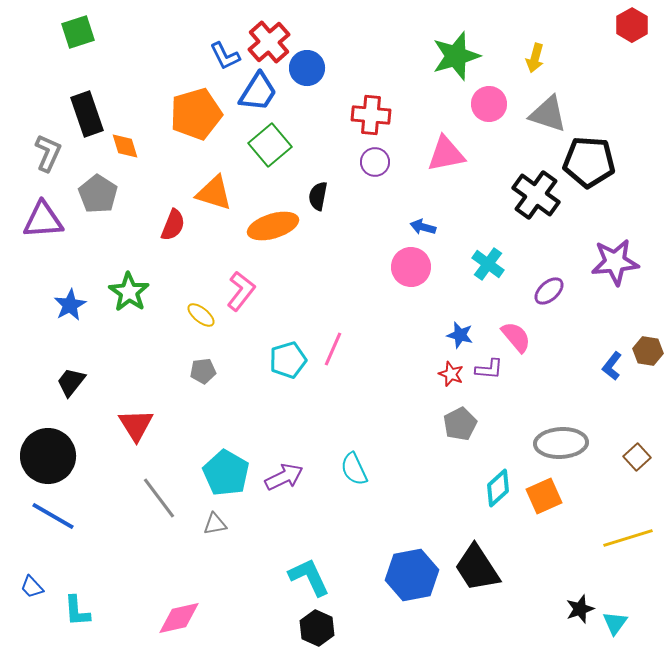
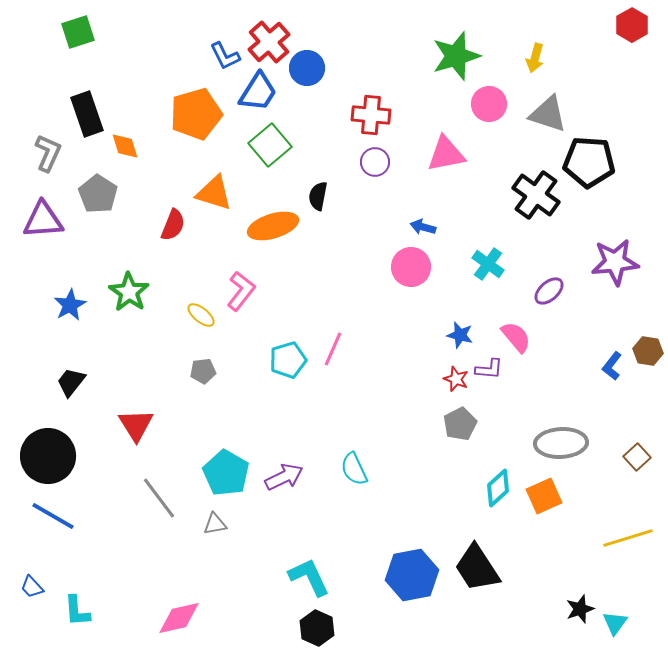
red star at (451, 374): moved 5 px right, 5 px down
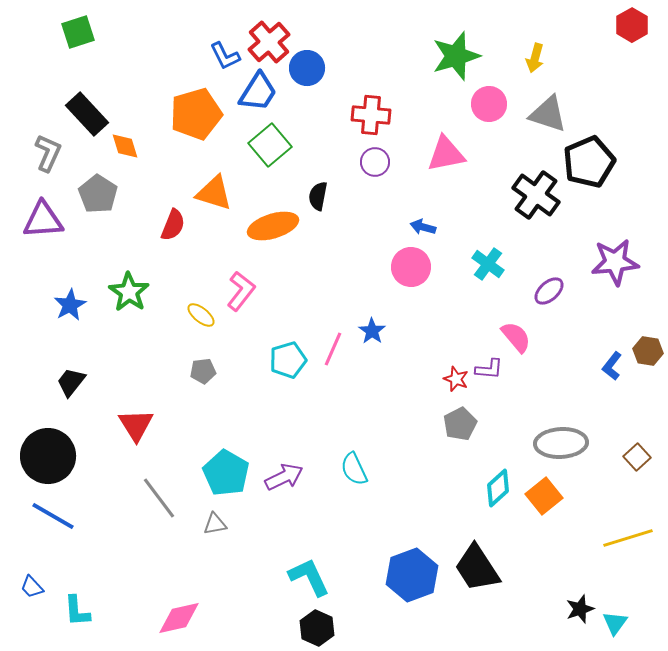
black rectangle at (87, 114): rotated 24 degrees counterclockwise
black pentagon at (589, 162): rotated 27 degrees counterclockwise
blue star at (460, 335): moved 88 px left, 4 px up; rotated 20 degrees clockwise
orange square at (544, 496): rotated 15 degrees counterclockwise
blue hexagon at (412, 575): rotated 9 degrees counterclockwise
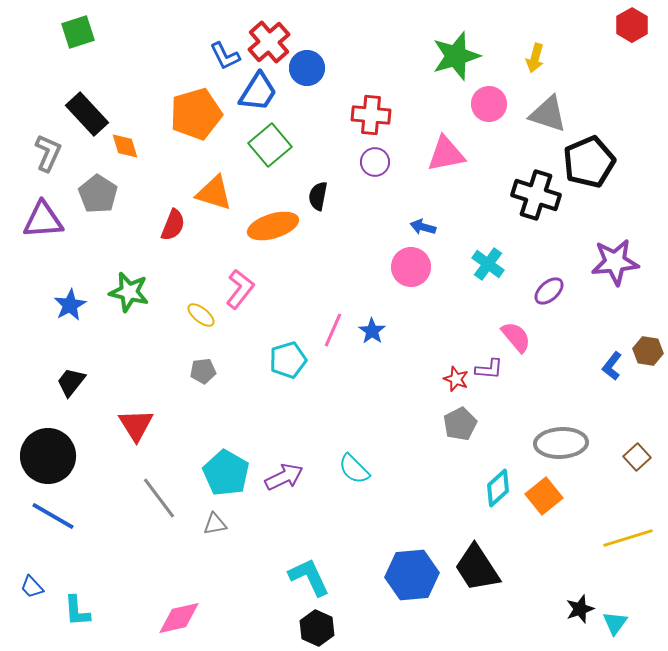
black cross at (536, 195): rotated 18 degrees counterclockwise
pink L-shape at (241, 291): moved 1 px left, 2 px up
green star at (129, 292): rotated 21 degrees counterclockwise
pink line at (333, 349): moved 19 px up
cyan semicircle at (354, 469): rotated 20 degrees counterclockwise
blue hexagon at (412, 575): rotated 15 degrees clockwise
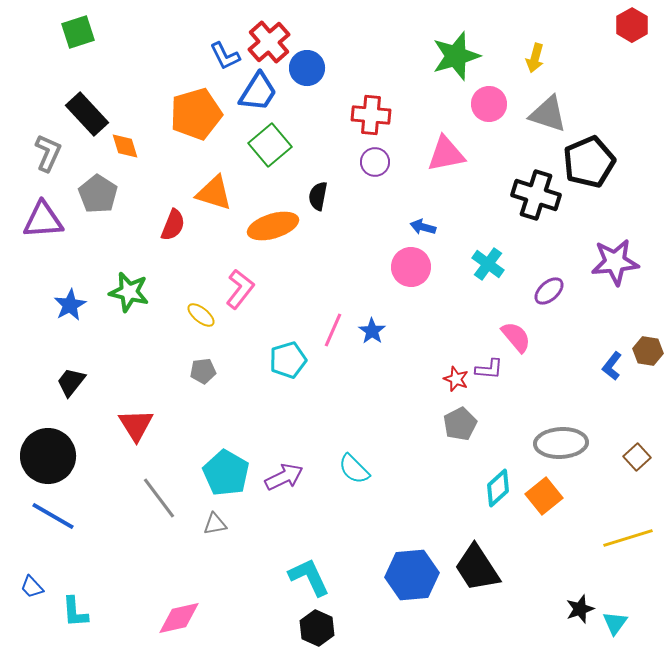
cyan L-shape at (77, 611): moved 2 px left, 1 px down
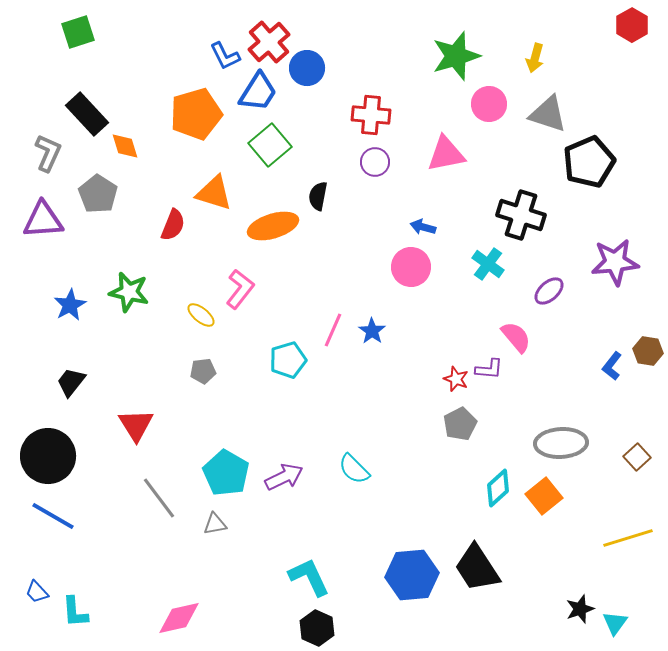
black cross at (536, 195): moved 15 px left, 20 px down
blue trapezoid at (32, 587): moved 5 px right, 5 px down
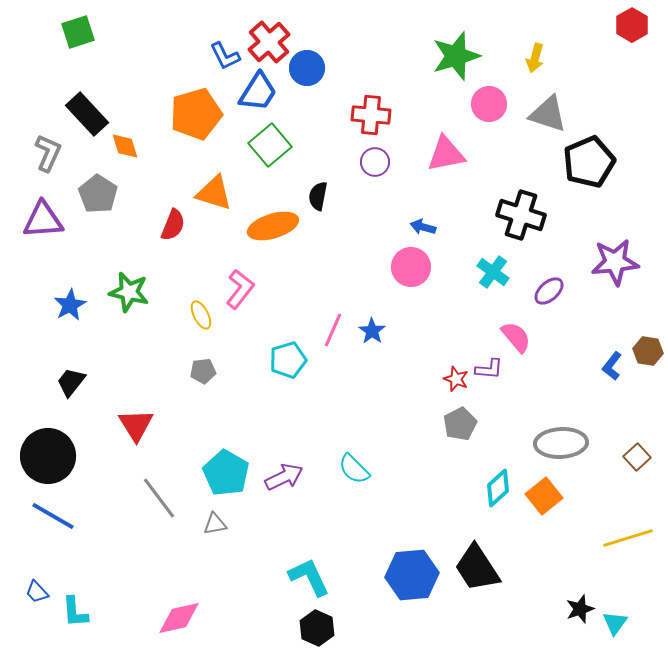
cyan cross at (488, 264): moved 5 px right, 8 px down
yellow ellipse at (201, 315): rotated 24 degrees clockwise
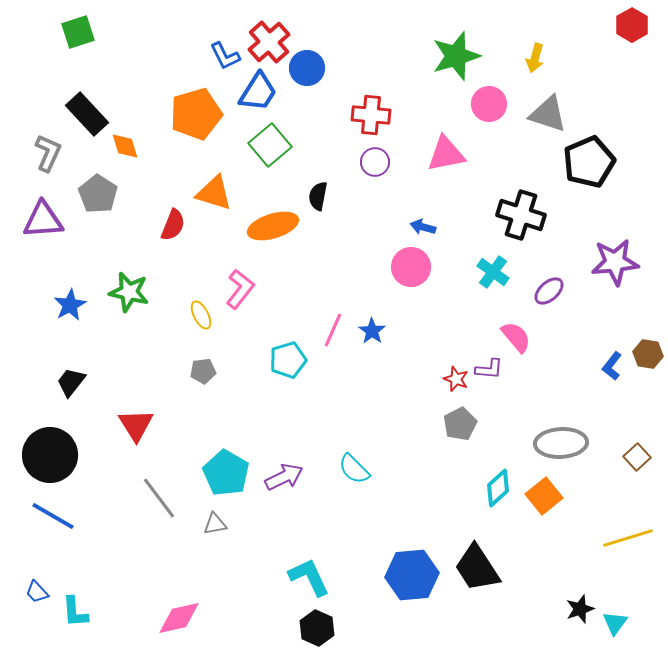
brown hexagon at (648, 351): moved 3 px down
black circle at (48, 456): moved 2 px right, 1 px up
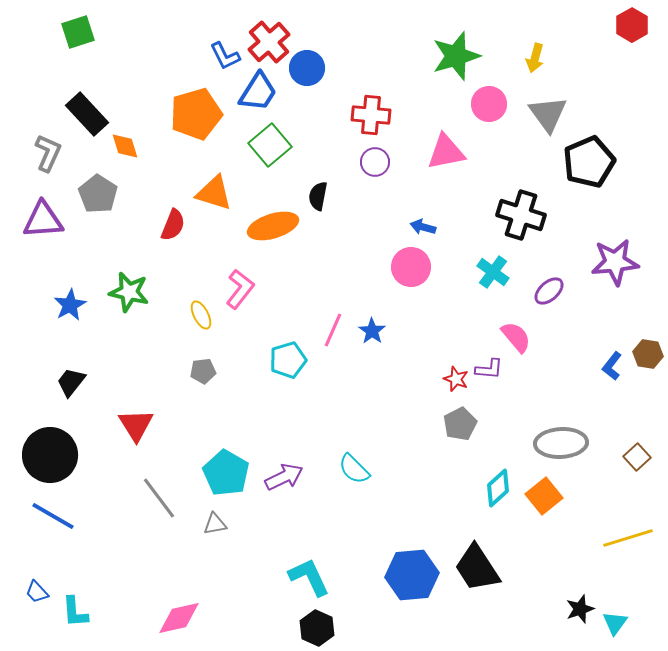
gray triangle at (548, 114): rotated 36 degrees clockwise
pink triangle at (446, 154): moved 2 px up
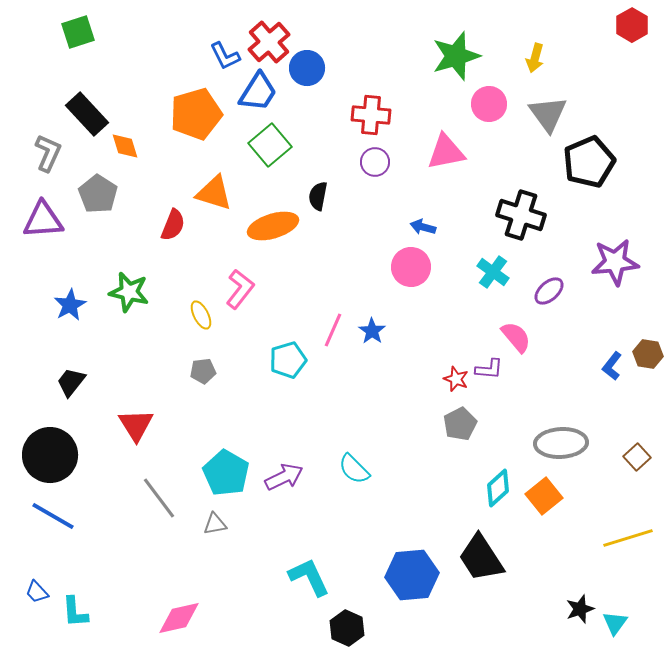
black trapezoid at (477, 568): moved 4 px right, 10 px up
black hexagon at (317, 628): moved 30 px right
